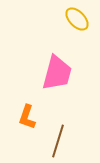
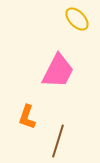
pink trapezoid: moved 1 px right, 2 px up; rotated 12 degrees clockwise
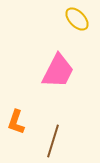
orange L-shape: moved 11 px left, 5 px down
brown line: moved 5 px left
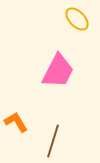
orange L-shape: rotated 130 degrees clockwise
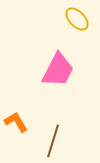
pink trapezoid: moved 1 px up
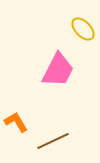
yellow ellipse: moved 6 px right, 10 px down
brown line: rotated 48 degrees clockwise
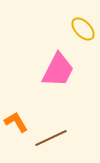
brown line: moved 2 px left, 3 px up
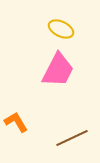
yellow ellipse: moved 22 px left; rotated 20 degrees counterclockwise
brown line: moved 21 px right
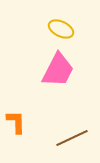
orange L-shape: rotated 30 degrees clockwise
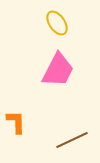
yellow ellipse: moved 4 px left, 6 px up; rotated 30 degrees clockwise
brown line: moved 2 px down
